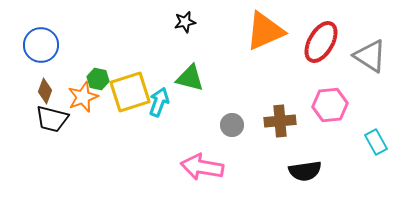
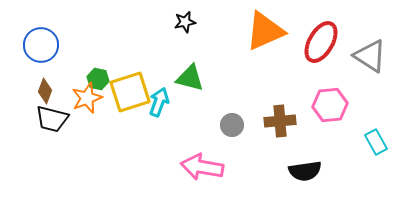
orange star: moved 4 px right, 1 px down
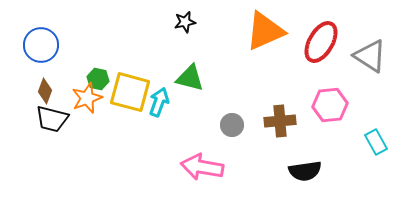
yellow square: rotated 33 degrees clockwise
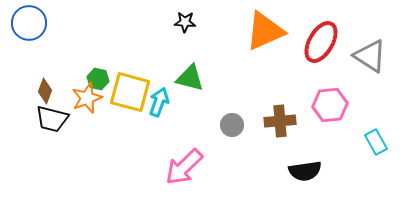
black star: rotated 15 degrees clockwise
blue circle: moved 12 px left, 22 px up
pink arrow: moved 18 px left; rotated 54 degrees counterclockwise
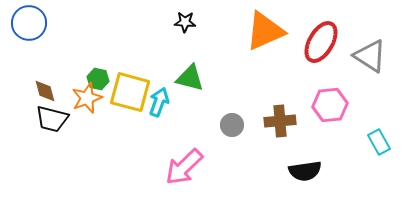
brown diamond: rotated 35 degrees counterclockwise
cyan rectangle: moved 3 px right
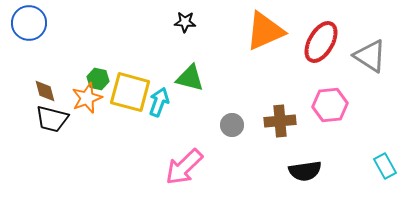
cyan rectangle: moved 6 px right, 24 px down
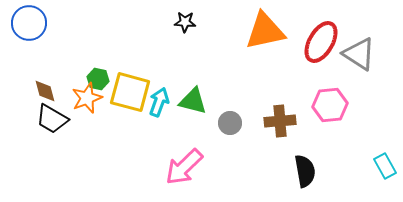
orange triangle: rotated 12 degrees clockwise
gray triangle: moved 11 px left, 2 px up
green triangle: moved 3 px right, 23 px down
black trapezoid: rotated 16 degrees clockwise
gray circle: moved 2 px left, 2 px up
black semicircle: rotated 92 degrees counterclockwise
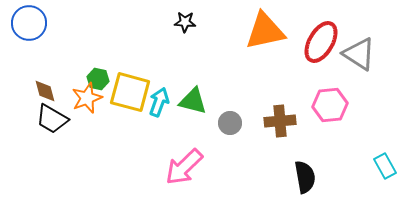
black semicircle: moved 6 px down
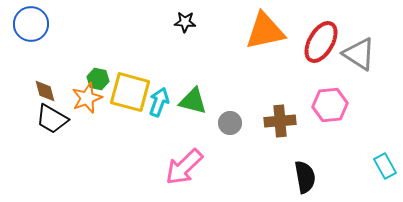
blue circle: moved 2 px right, 1 px down
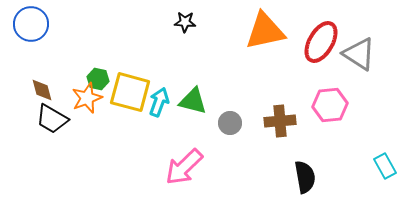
brown diamond: moved 3 px left, 1 px up
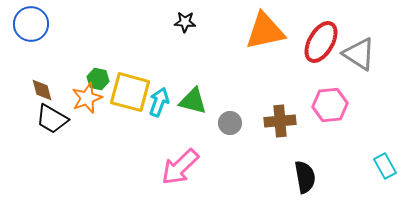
pink arrow: moved 4 px left
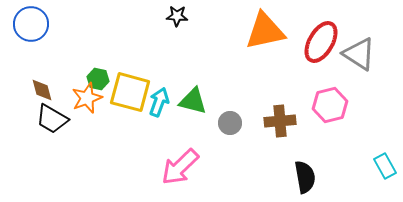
black star: moved 8 px left, 6 px up
pink hexagon: rotated 8 degrees counterclockwise
